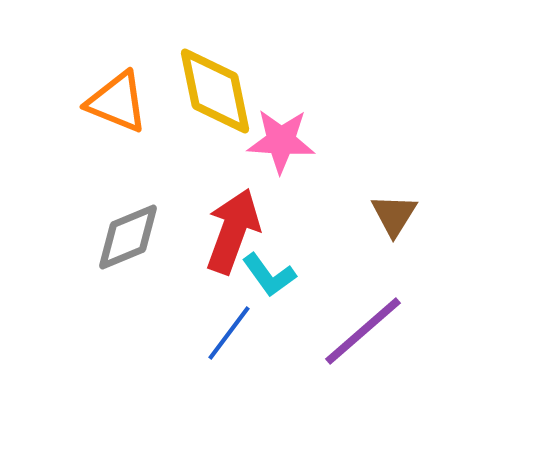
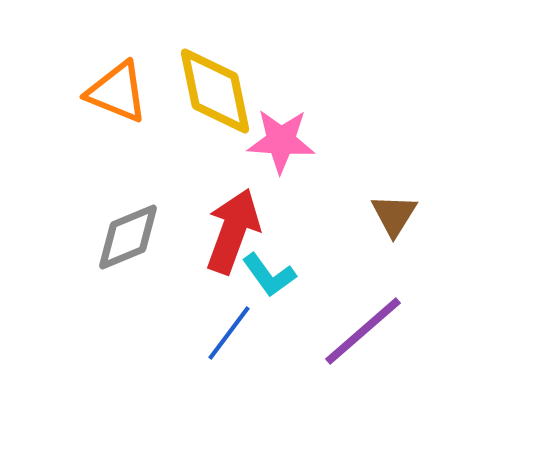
orange triangle: moved 10 px up
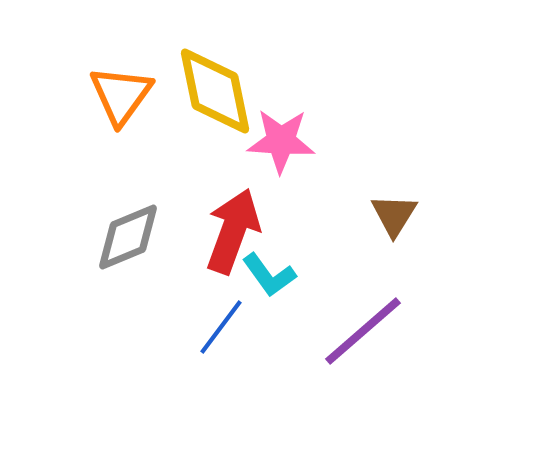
orange triangle: moved 4 px right, 3 px down; rotated 44 degrees clockwise
blue line: moved 8 px left, 6 px up
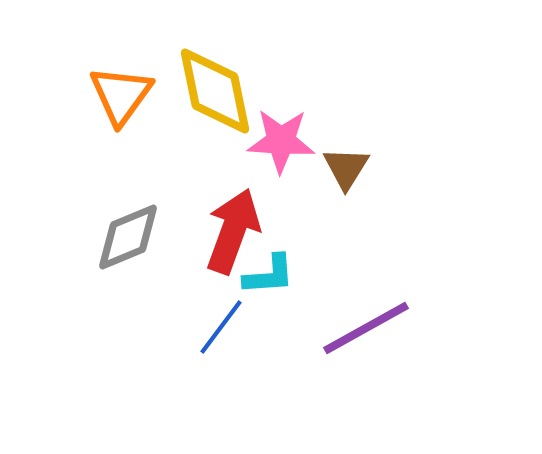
brown triangle: moved 48 px left, 47 px up
cyan L-shape: rotated 58 degrees counterclockwise
purple line: moved 3 px right, 3 px up; rotated 12 degrees clockwise
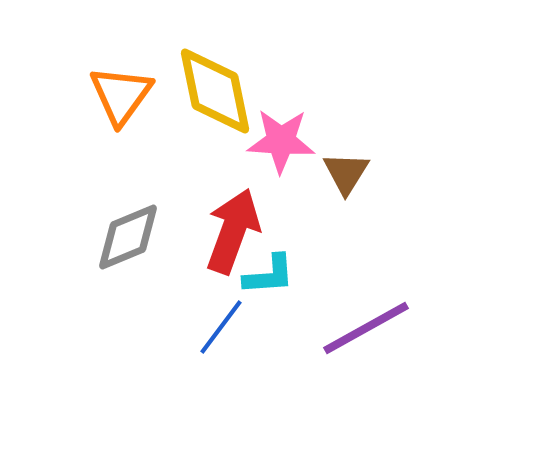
brown triangle: moved 5 px down
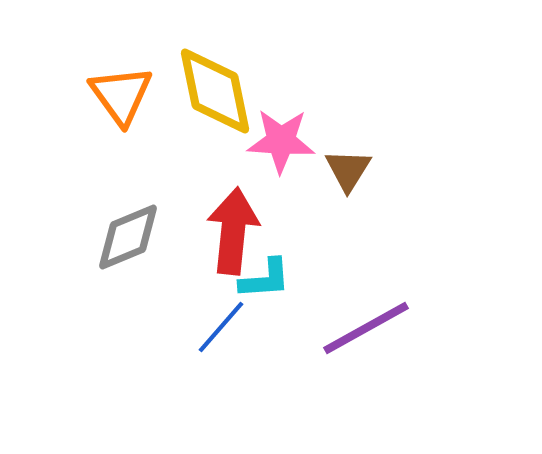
orange triangle: rotated 12 degrees counterclockwise
brown triangle: moved 2 px right, 3 px up
red arrow: rotated 14 degrees counterclockwise
cyan L-shape: moved 4 px left, 4 px down
blue line: rotated 4 degrees clockwise
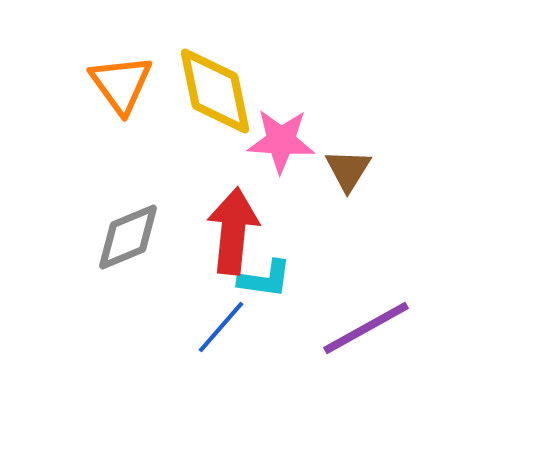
orange triangle: moved 11 px up
cyan L-shape: rotated 12 degrees clockwise
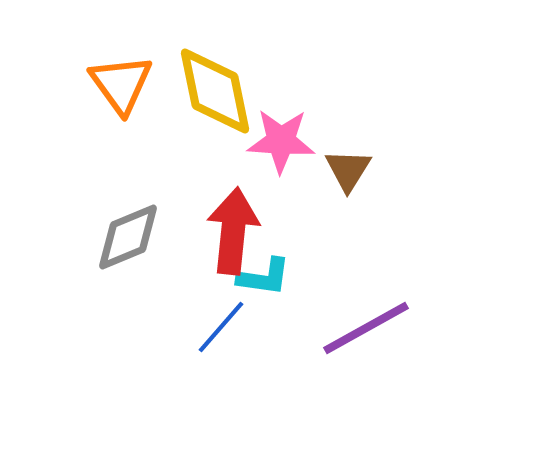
cyan L-shape: moved 1 px left, 2 px up
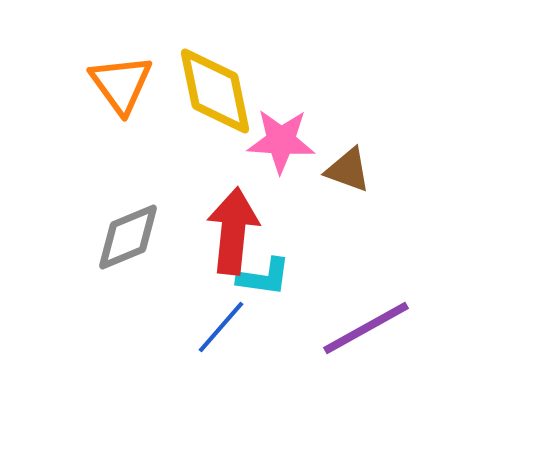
brown triangle: rotated 42 degrees counterclockwise
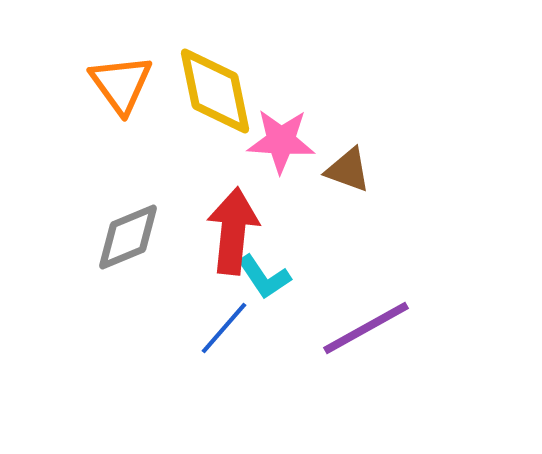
cyan L-shape: rotated 48 degrees clockwise
blue line: moved 3 px right, 1 px down
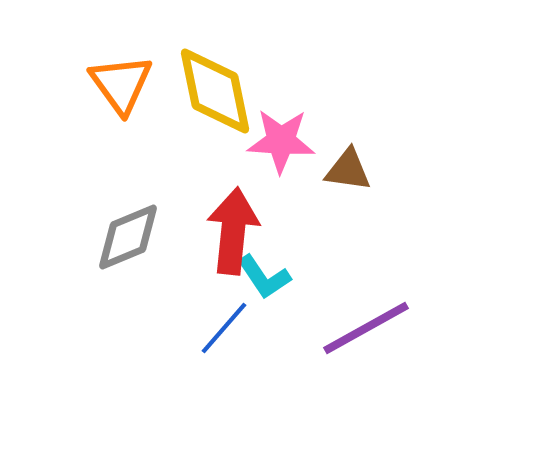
brown triangle: rotated 12 degrees counterclockwise
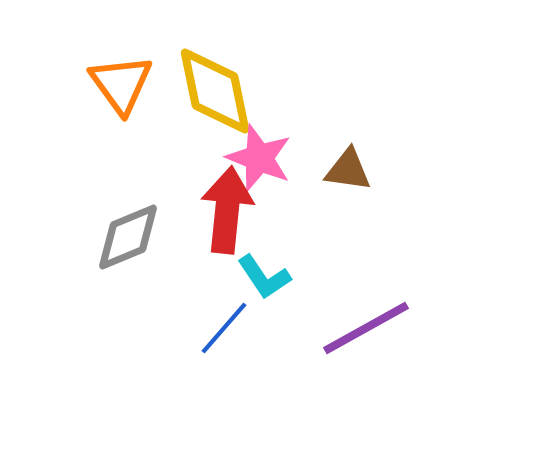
pink star: moved 22 px left, 17 px down; rotated 18 degrees clockwise
red arrow: moved 6 px left, 21 px up
